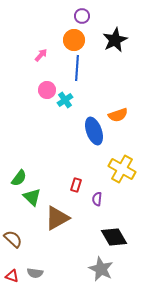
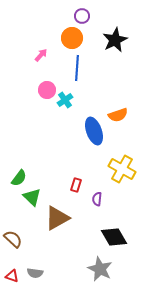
orange circle: moved 2 px left, 2 px up
gray star: moved 1 px left
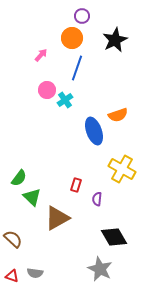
blue line: rotated 15 degrees clockwise
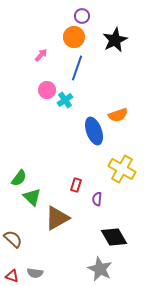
orange circle: moved 2 px right, 1 px up
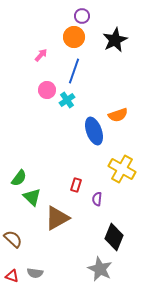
blue line: moved 3 px left, 3 px down
cyan cross: moved 2 px right
black diamond: rotated 52 degrees clockwise
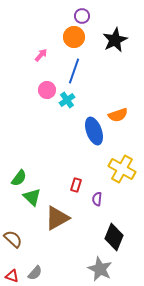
gray semicircle: rotated 56 degrees counterclockwise
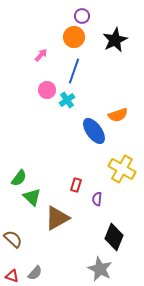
blue ellipse: rotated 16 degrees counterclockwise
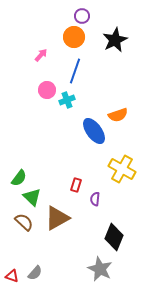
blue line: moved 1 px right
cyan cross: rotated 14 degrees clockwise
purple semicircle: moved 2 px left
brown semicircle: moved 11 px right, 17 px up
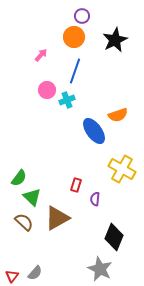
red triangle: rotated 48 degrees clockwise
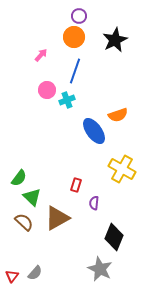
purple circle: moved 3 px left
purple semicircle: moved 1 px left, 4 px down
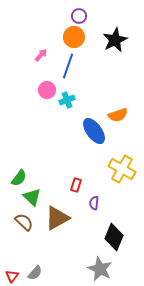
blue line: moved 7 px left, 5 px up
